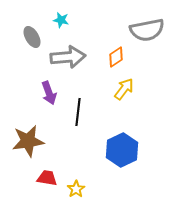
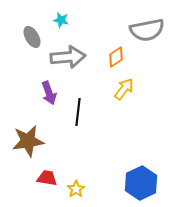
blue hexagon: moved 19 px right, 33 px down
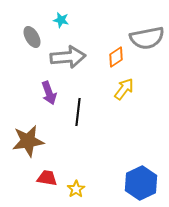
gray semicircle: moved 8 px down
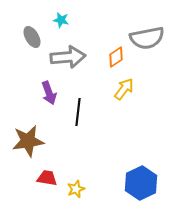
yellow star: rotated 12 degrees clockwise
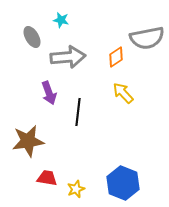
yellow arrow: moved 1 px left, 4 px down; rotated 80 degrees counterclockwise
blue hexagon: moved 18 px left; rotated 12 degrees counterclockwise
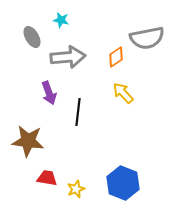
brown star: rotated 16 degrees clockwise
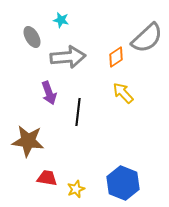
gray semicircle: rotated 32 degrees counterclockwise
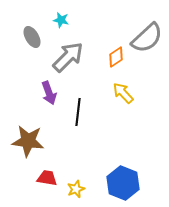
gray arrow: rotated 40 degrees counterclockwise
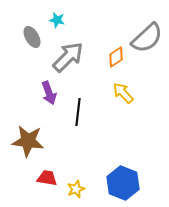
cyan star: moved 4 px left
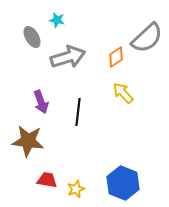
gray arrow: rotated 28 degrees clockwise
purple arrow: moved 8 px left, 9 px down
red trapezoid: moved 2 px down
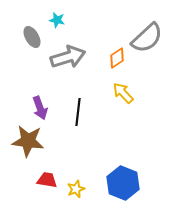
orange diamond: moved 1 px right, 1 px down
purple arrow: moved 1 px left, 6 px down
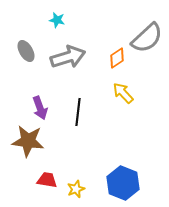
gray ellipse: moved 6 px left, 14 px down
